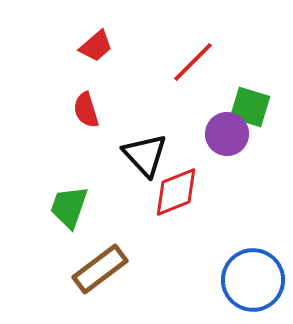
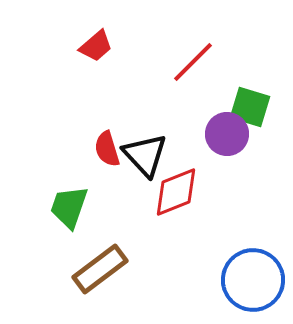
red semicircle: moved 21 px right, 39 px down
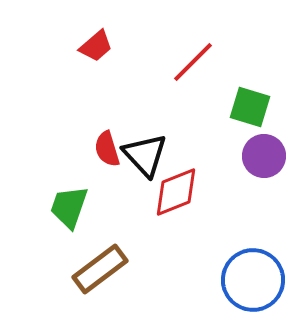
purple circle: moved 37 px right, 22 px down
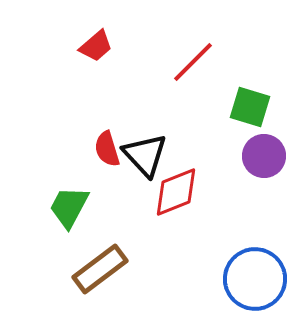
green trapezoid: rotated 9 degrees clockwise
blue circle: moved 2 px right, 1 px up
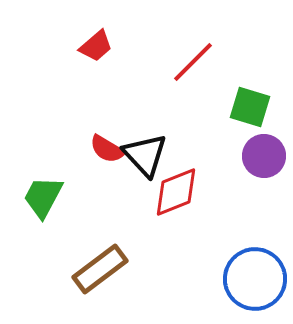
red semicircle: rotated 42 degrees counterclockwise
green trapezoid: moved 26 px left, 10 px up
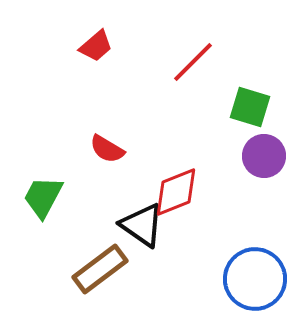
black triangle: moved 3 px left, 70 px down; rotated 12 degrees counterclockwise
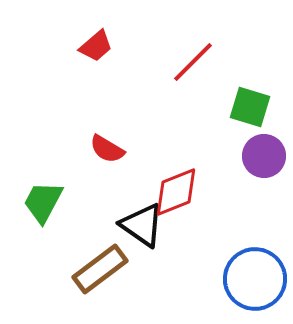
green trapezoid: moved 5 px down
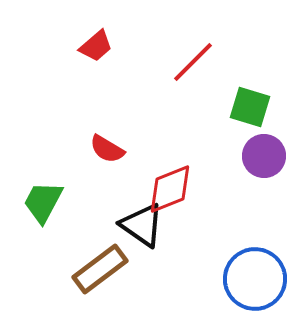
red diamond: moved 6 px left, 3 px up
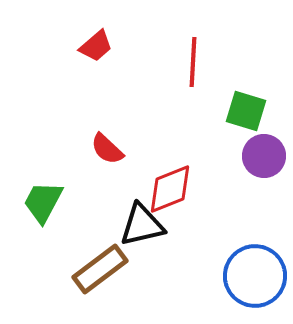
red line: rotated 42 degrees counterclockwise
green square: moved 4 px left, 4 px down
red semicircle: rotated 12 degrees clockwise
black triangle: rotated 48 degrees counterclockwise
blue circle: moved 3 px up
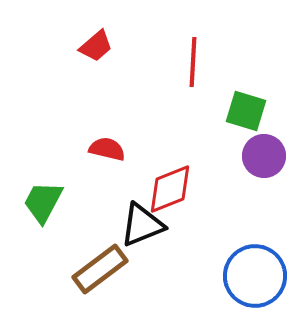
red semicircle: rotated 150 degrees clockwise
black triangle: rotated 9 degrees counterclockwise
